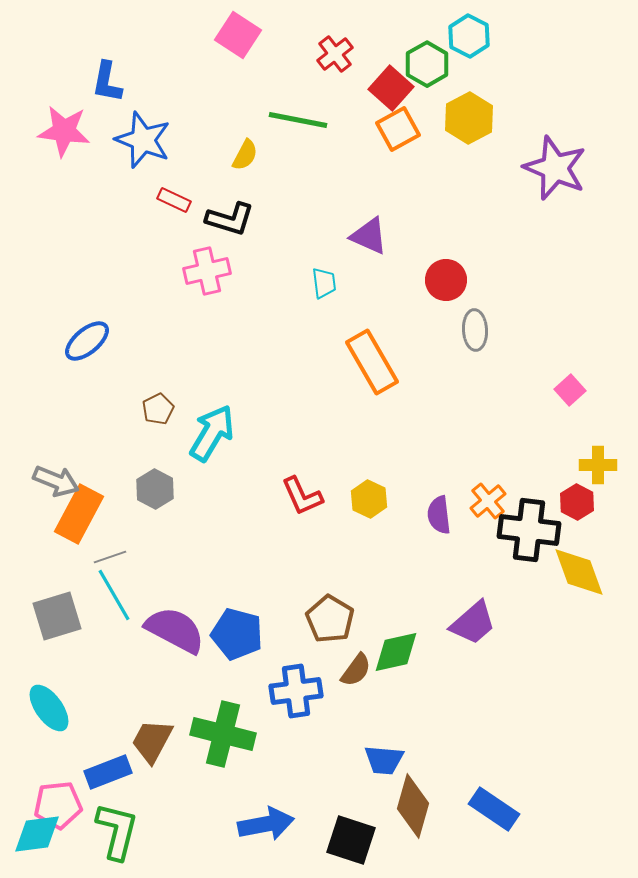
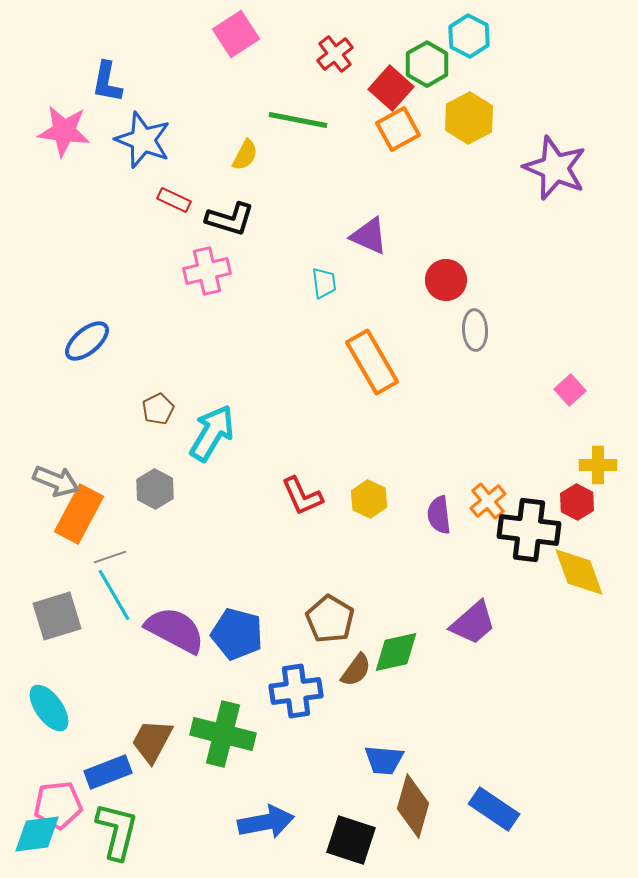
pink square at (238, 35): moved 2 px left, 1 px up; rotated 24 degrees clockwise
blue arrow at (266, 824): moved 2 px up
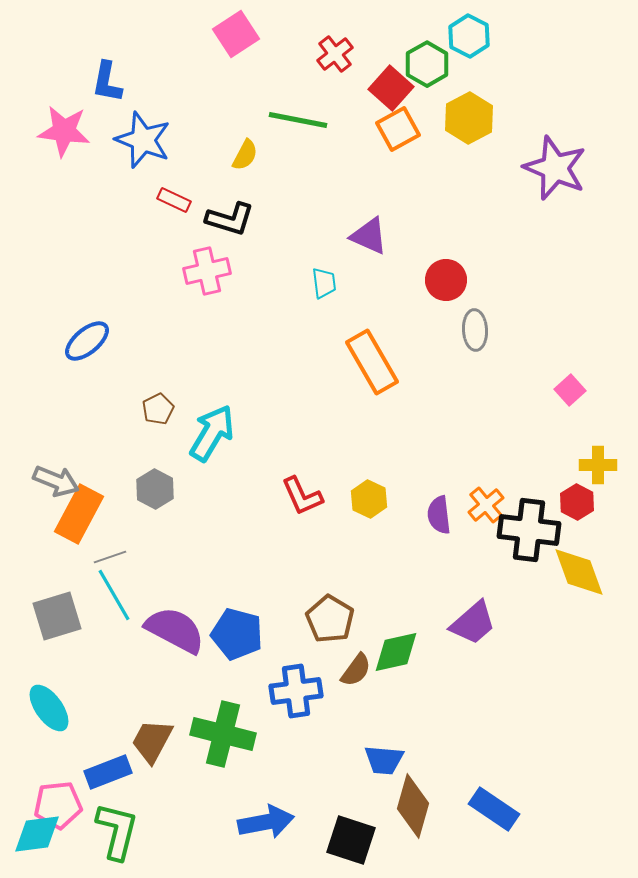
orange cross at (488, 501): moved 2 px left, 4 px down
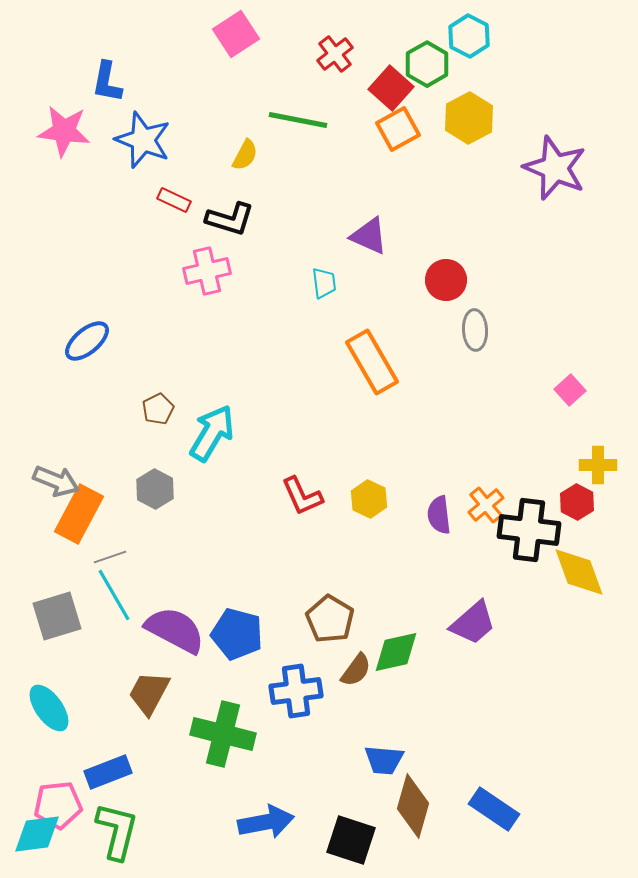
brown trapezoid at (152, 741): moved 3 px left, 48 px up
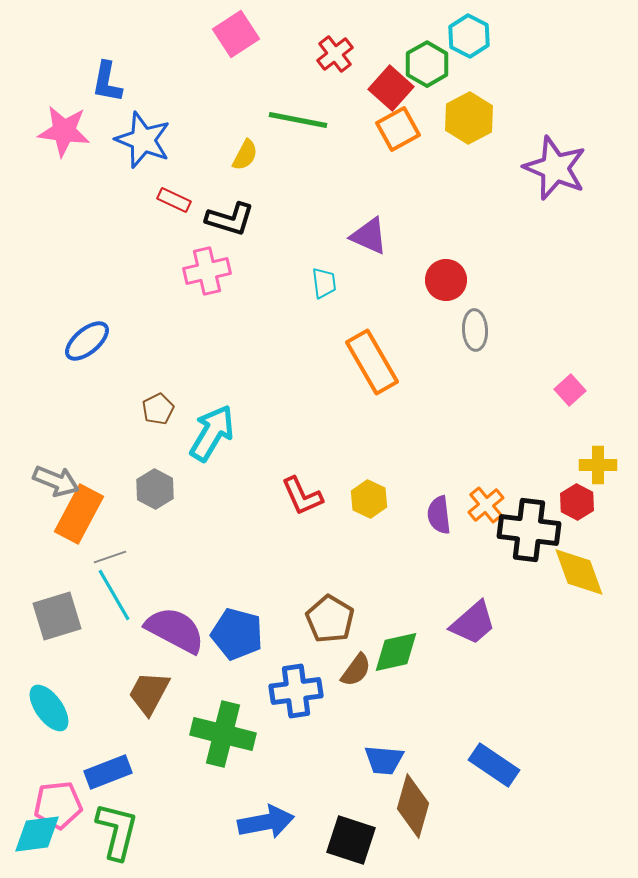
blue rectangle at (494, 809): moved 44 px up
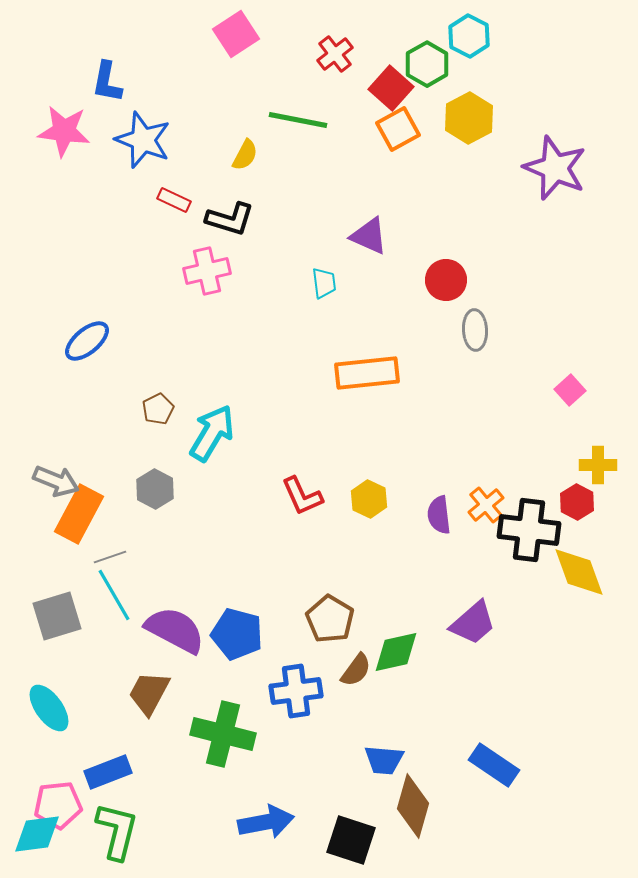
orange rectangle at (372, 362): moved 5 px left, 11 px down; rotated 66 degrees counterclockwise
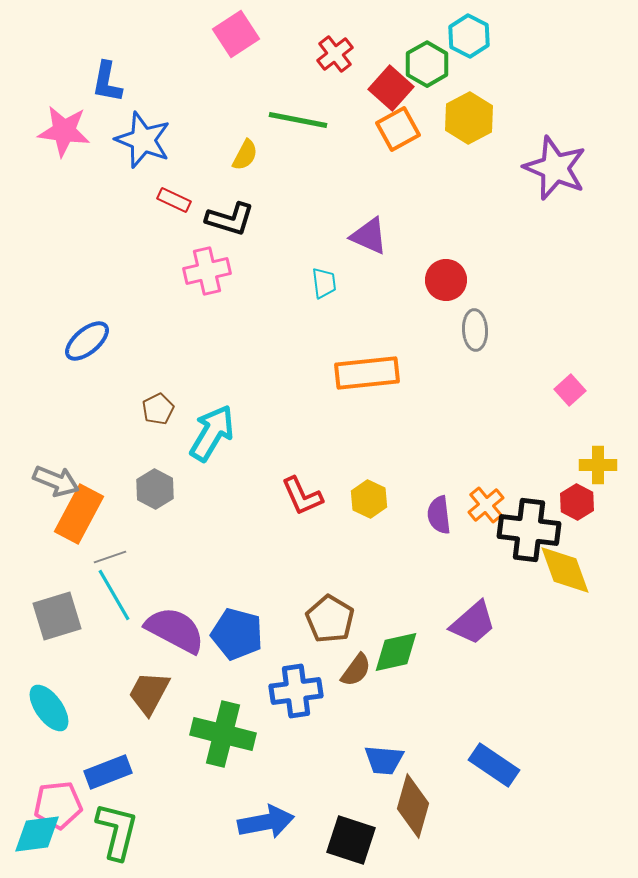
yellow diamond at (579, 572): moved 14 px left, 2 px up
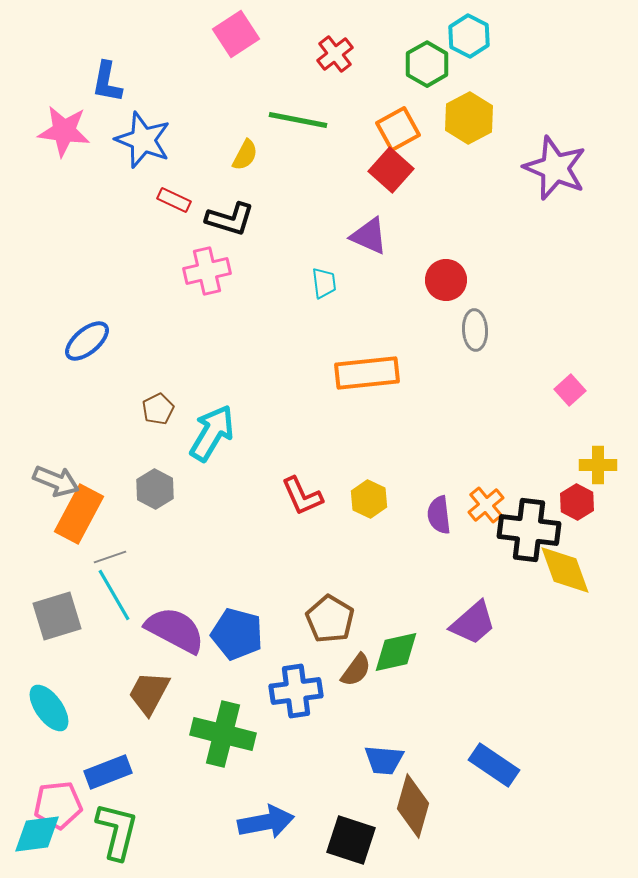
red square at (391, 88): moved 82 px down
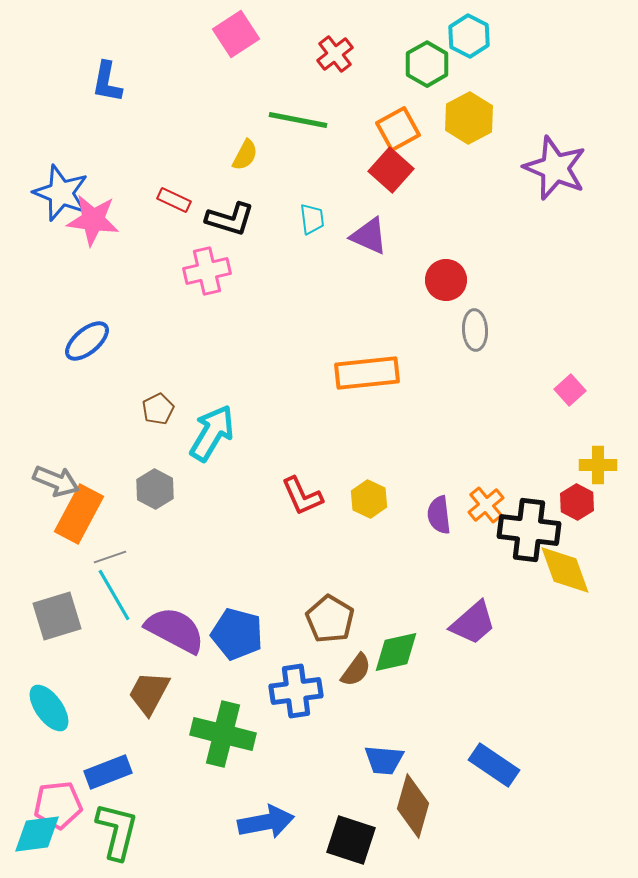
pink star at (64, 131): moved 29 px right, 89 px down
blue star at (143, 140): moved 82 px left, 53 px down
cyan trapezoid at (324, 283): moved 12 px left, 64 px up
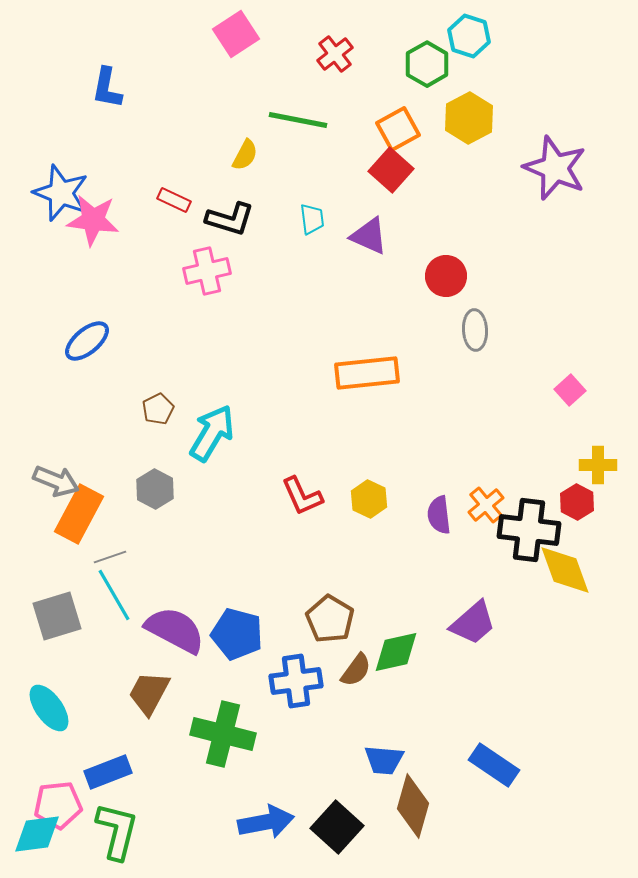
cyan hexagon at (469, 36): rotated 9 degrees counterclockwise
blue L-shape at (107, 82): moved 6 px down
red circle at (446, 280): moved 4 px up
blue cross at (296, 691): moved 10 px up
black square at (351, 840): moved 14 px left, 13 px up; rotated 24 degrees clockwise
